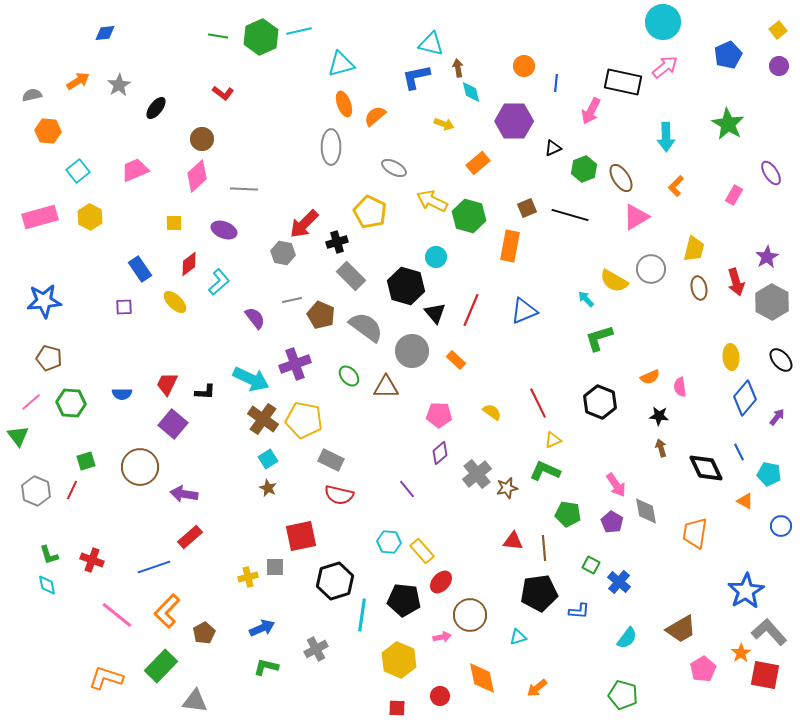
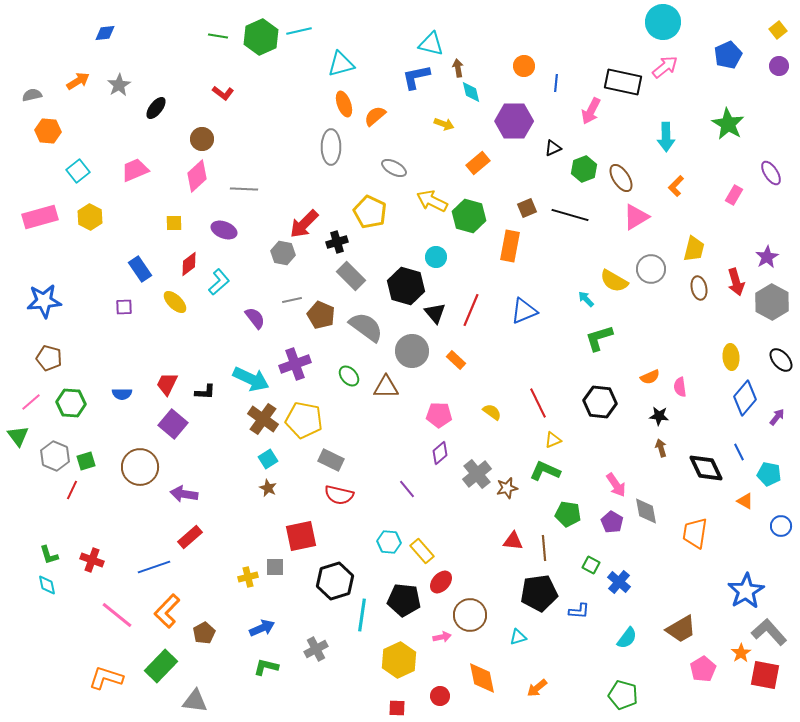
black hexagon at (600, 402): rotated 16 degrees counterclockwise
gray hexagon at (36, 491): moved 19 px right, 35 px up
yellow hexagon at (399, 660): rotated 12 degrees clockwise
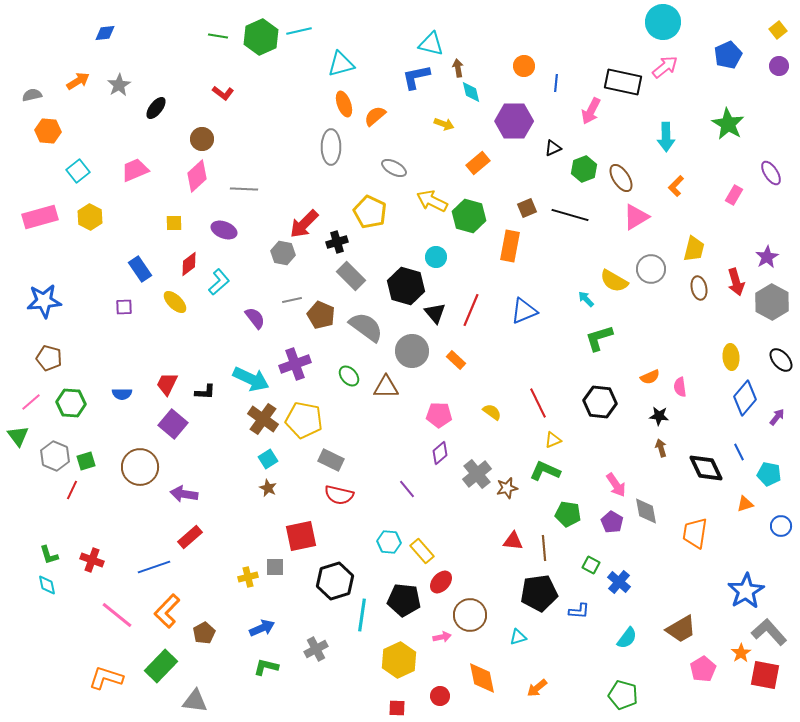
orange triangle at (745, 501): moved 3 px down; rotated 48 degrees counterclockwise
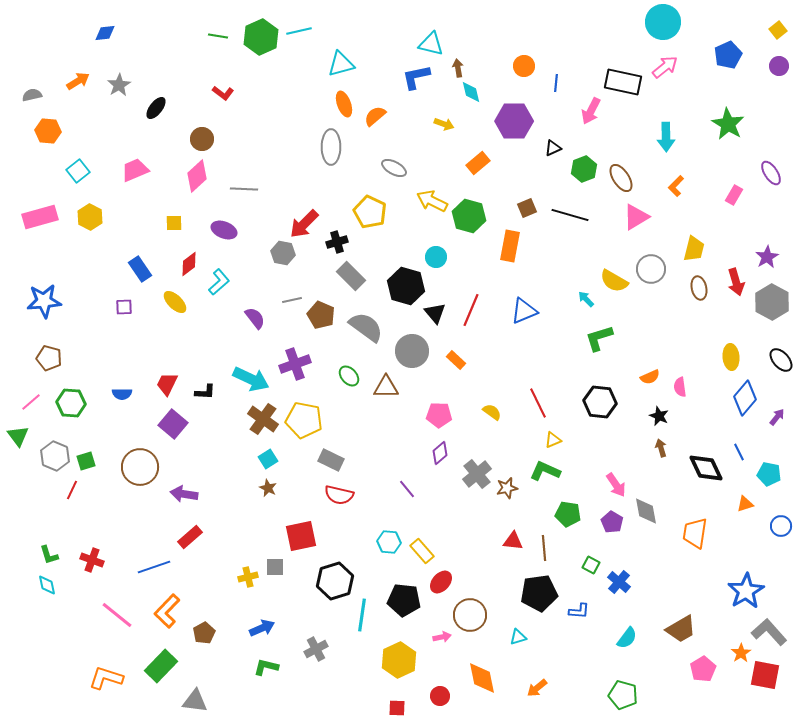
black star at (659, 416): rotated 18 degrees clockwise
